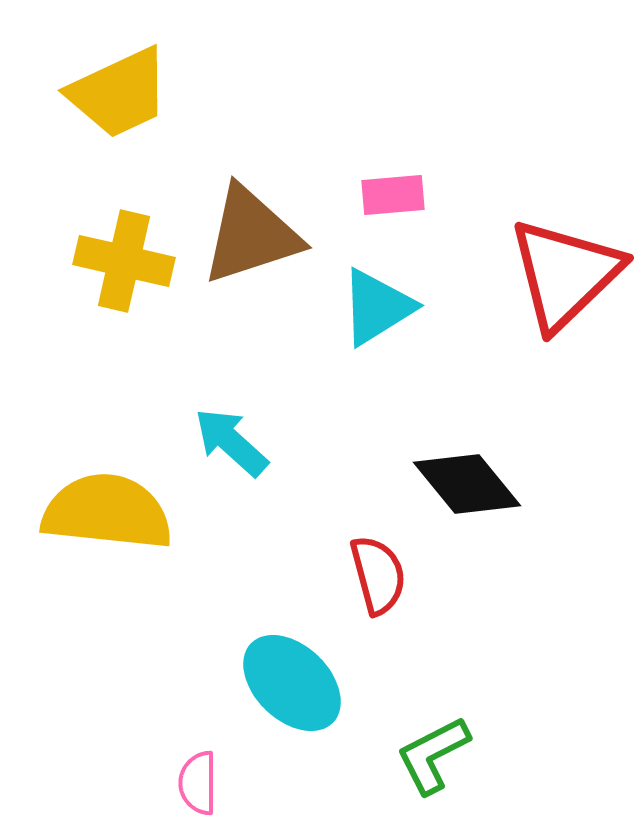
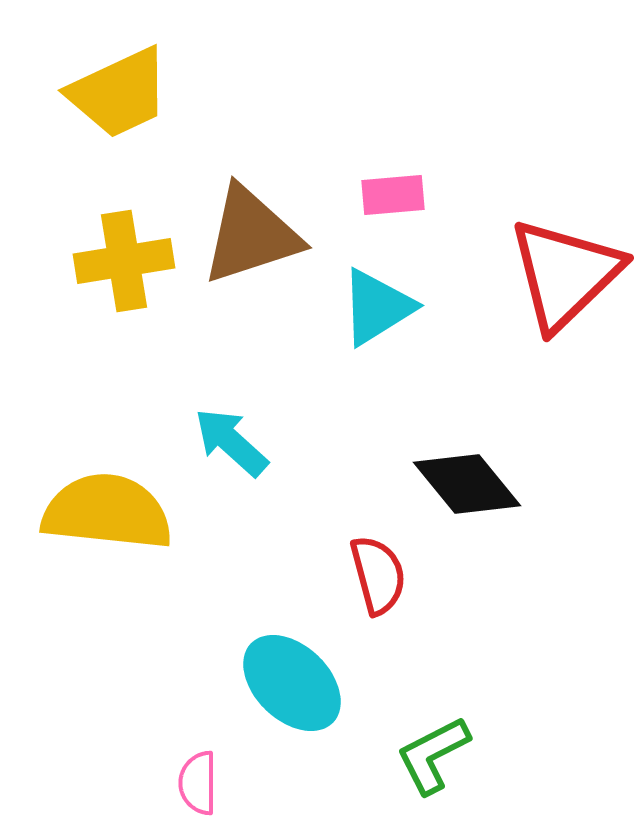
yellow cross: rotated 22 degrees counterclockwise
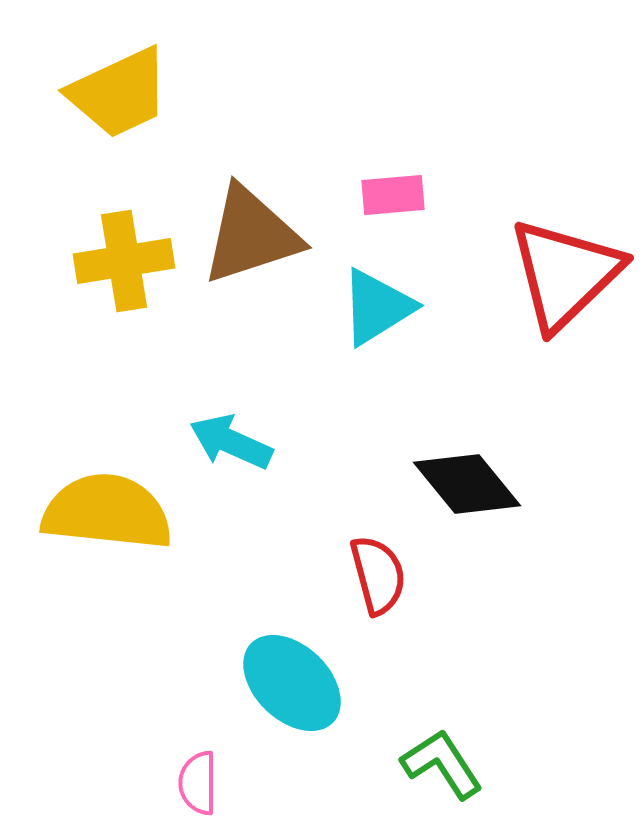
cyan arrow: rotated 18 degrees counterclockwise
green L-shape: moved 9 px right, 9 px down; rotated 84 degrees clockwise
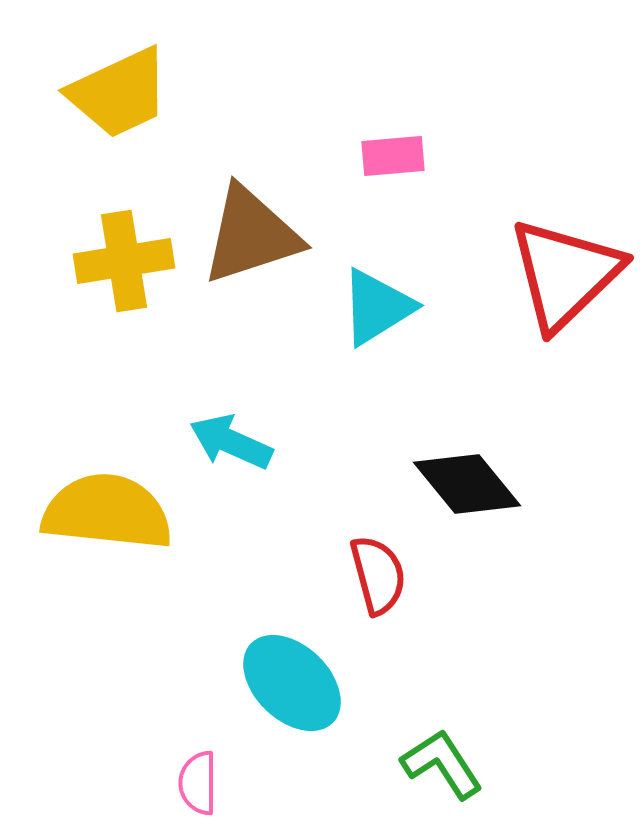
pink rectangle: moved 39 px up
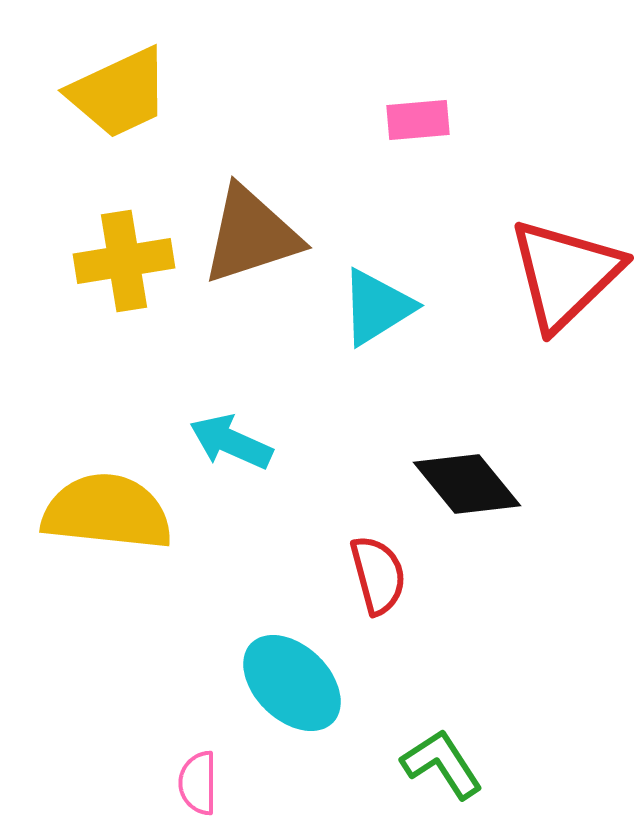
pink rectangle: moved 25 px right, 36 px up
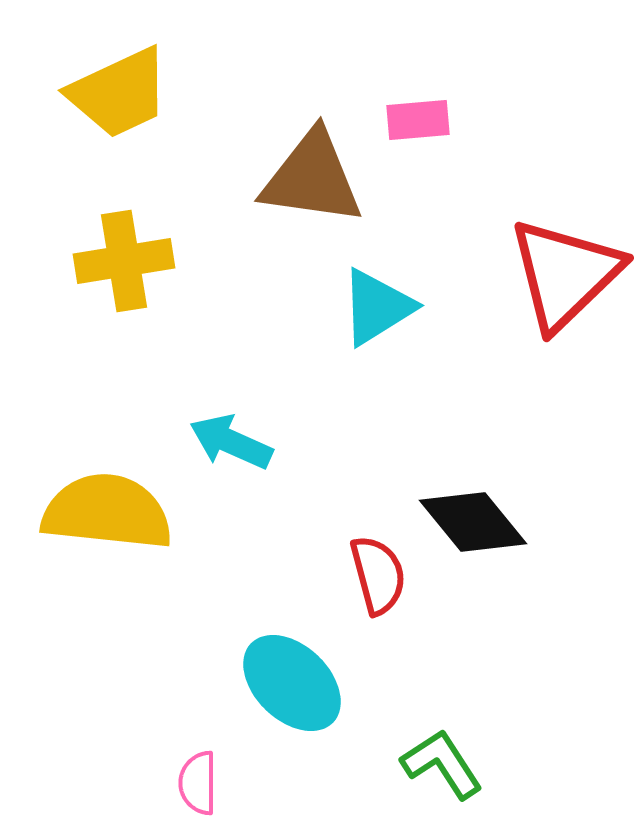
brown triangle: moved 61 px right, 57 px up; rotated 26 degrees clockwise
black diamond: moved 6 px right, 38 px down
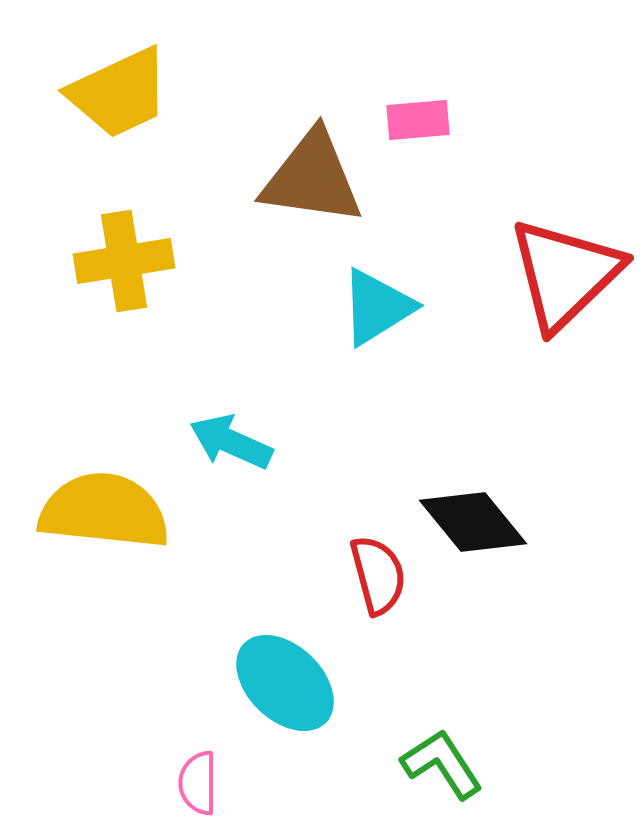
yellow semicircle: moved 3 px left, 1 px up
cyan ellipse: moved 7 px left
